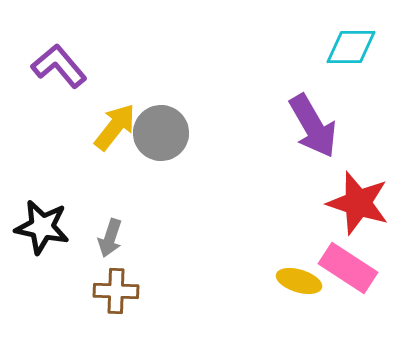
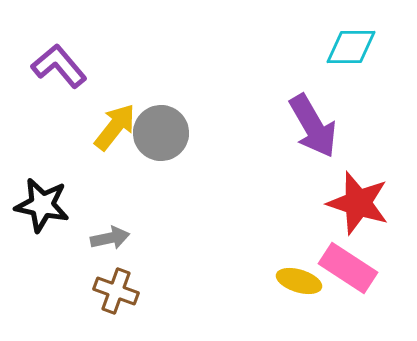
black star: moved 22 px up
gray arrow: rotated 120 degrees counterclockwise
brown cross: rotated 18 degrees clockwise
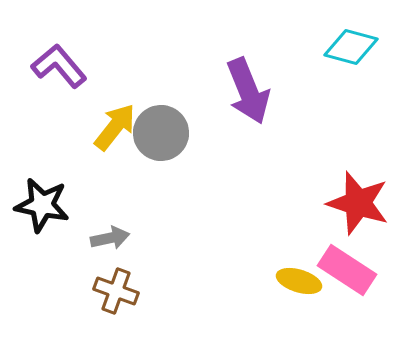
cyan diamond: rotated 16 degrees clockwise
purple arrow: moved 65 px left, 35 px up; rotated 8 degrees clockwise
pink rectangle: moved 1 px left, 2 px down
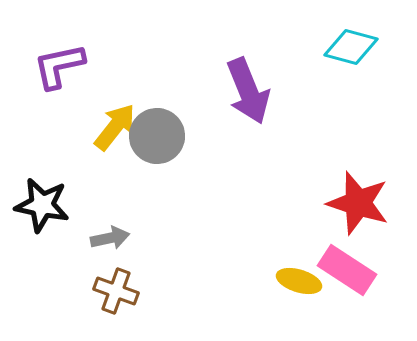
purple L-shape: rotated 62 degrees counterclockwise
gray circle: moved 4 px left, 3 px down
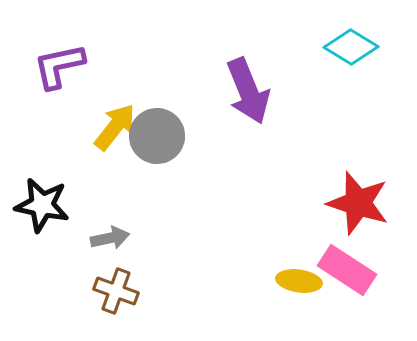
cyan diamond: rotated 16 degrees clockwise
yellow ellipse: rotated 9 degrees counterclockwise
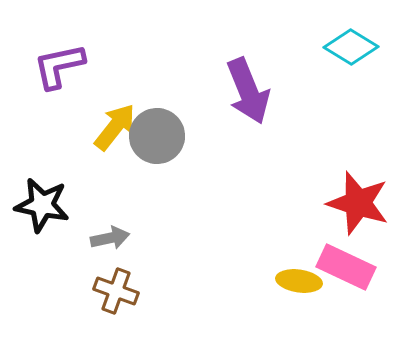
pink rectangle: moved 1 px left, 3 px up; rotated 8 degrees counterclockwise
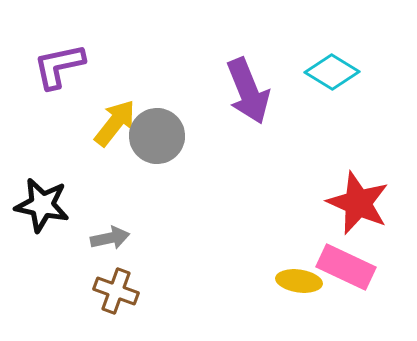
cyan diamond: moved 19 px left, 25 px down
yellow arrow: moved 4 px up
red star: rotated 6 degrees clockwise
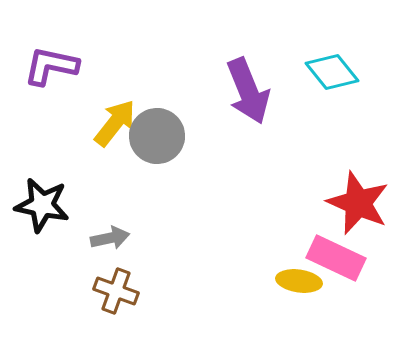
purple L-shape: moved 8 px left; rotated 24 degrees clockwise
cyan diamond: rotated 20 degrees clockwise
pink rectangle: moved 10 px left, 9 px up
